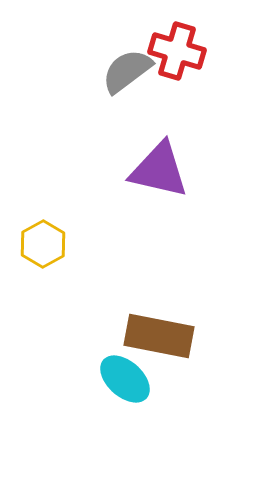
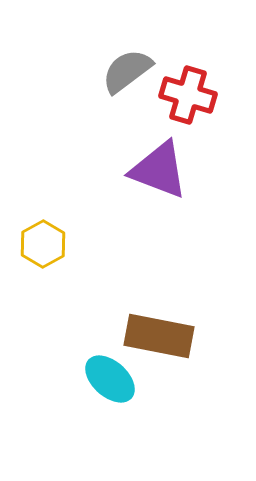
red cross: moved 11 px right, 44 px down
purple triangle: rotated 8 degrees clockwise
cyan ellipse: moved 15 px left
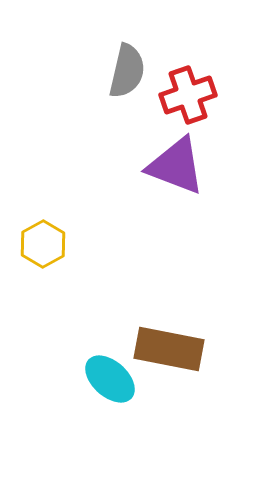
gray semicircle: rotated 140 degrees clockwise
red cross: rotated 36 degrees counterclockwise
purple triangle: moved 17 px right, 4 px up
brown rectangle: moved 10 px right, 13 px down
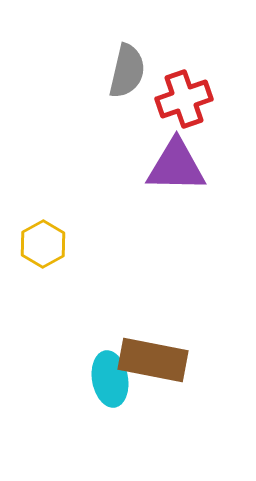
red cross: moved 4 px left, 4 px down
purple triangle: rotated 20 degrees counterclockwise
brown rectangle: moved 16 px left, 11 px down
cyan ellipse: rotated 38 degrees clockwise
